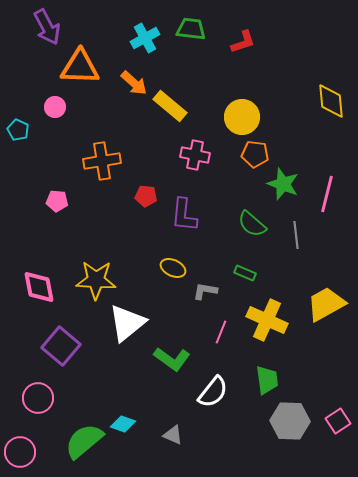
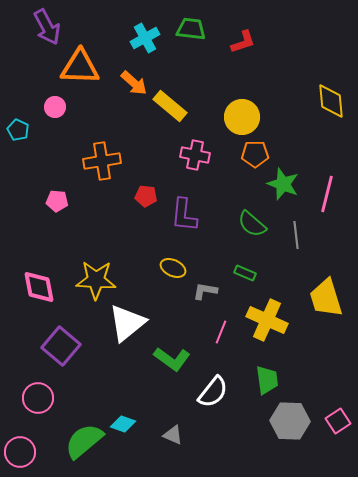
orange pentagon at (255, 154): rotated 8 degrees counterclockwise
yellow trapezoid at (326, 304): moved 6 px up; rotated 78 degrees counterclockwise
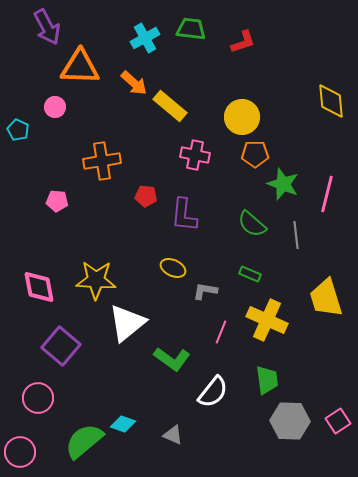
green rectangle at (245, 273): moved 5 px right, 1 px down
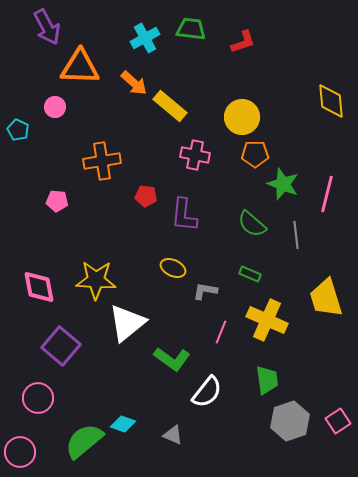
white semicircle at (213, 392): moved 6 px left
gray hexagon at (290, 421): rotated 21 degrees counterclockwise
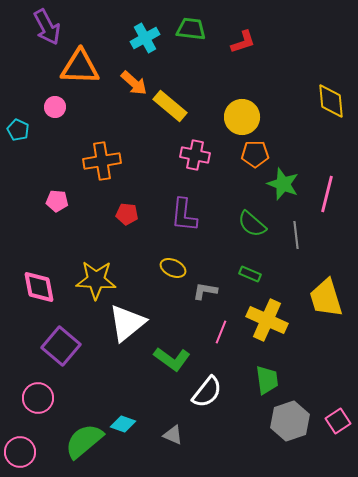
red pentagon at (146, 196): moved 19 px left, 18 px down
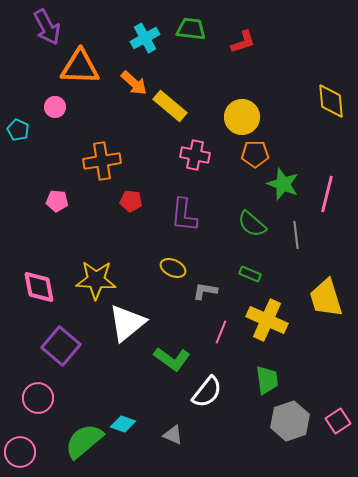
red pentagon at (127, 214): moved 4 px right, 13 px up
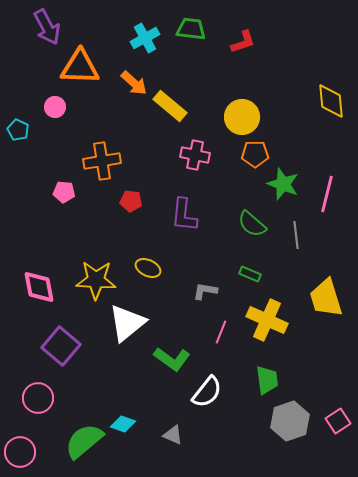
pink pentagon at (57, 201): moved 7 px right, 9 px up
yellow ellipse at (173, 268): moved 25 px left
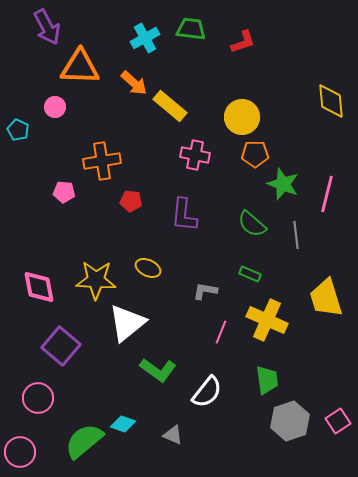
green L-shape at (172, 359): moved 14 px left, 11 px down
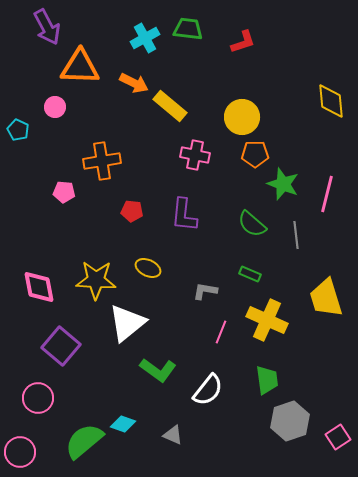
green trapezoid at (191, 29): moved 3 px left
orange arrow at (134, 83): rotated 16 degrees counterclockwise
red pentagon at (131, 201): moved 1 px right, 10 px down
white semicircle at (207, 392): moved 1 px right, 2 px up
pink square at (338, 421): moved 16 px down
